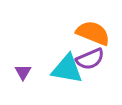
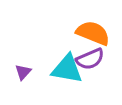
purple triangle: rotated 12 degrees clockwise
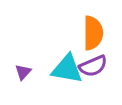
orange semicircle: rotated 68 degrees clockwise
purple semicircle: moved 3 px right, 7 px down
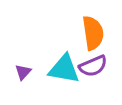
orange semicircle: rotated 8 degrees counterclockwise
cyan triangle: moved 3 px left
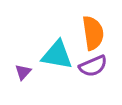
cyan triangle: moved 7 px left, 14 px up
